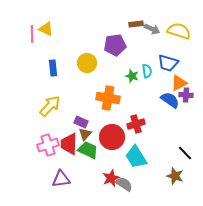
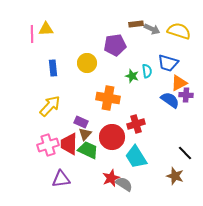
yellow triangle: rotated 28 degrees counterclockwise
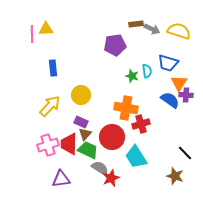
yellow circle: moved 6 px left, 32 px down
orange triangle: rotated 30 degrees counterclockwise
orange cross: moved 18 px right, 10 px down
red cross: moved 5 px right
gray semicircle: moved 24 px left, 16 px up
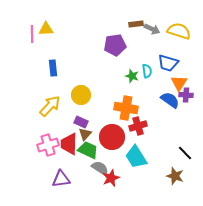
red cross: moved 3 px left, 2 px down
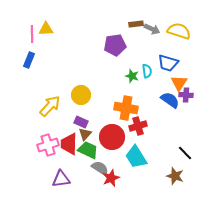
blue rectangle: moved 24 px left, 8 px up; rotated 28 degrees clockwise
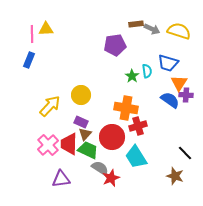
green star: rotated 16 degrees clockwise
pink cross: rotated 25 degrees counterclockwise
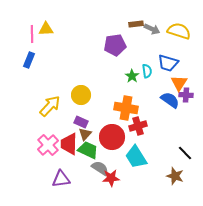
red star: rotated 18 degrees clockwise
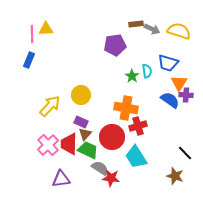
red star: rotated 12 degrees clockwise
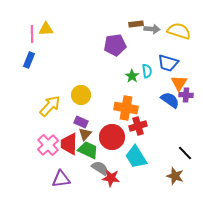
gray arrow: rotated 21 degrees counterclockwise
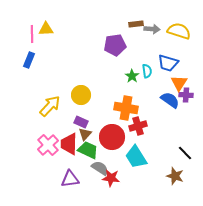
purple triangle: moved 9 px right
